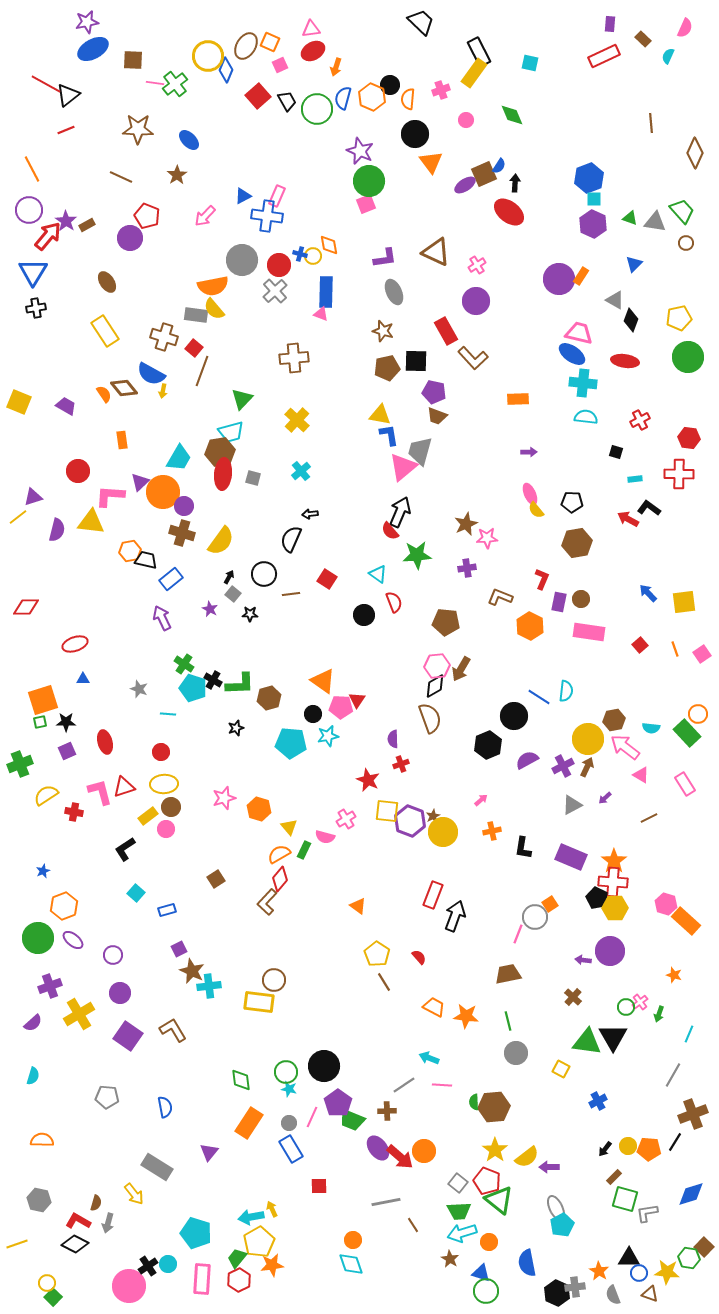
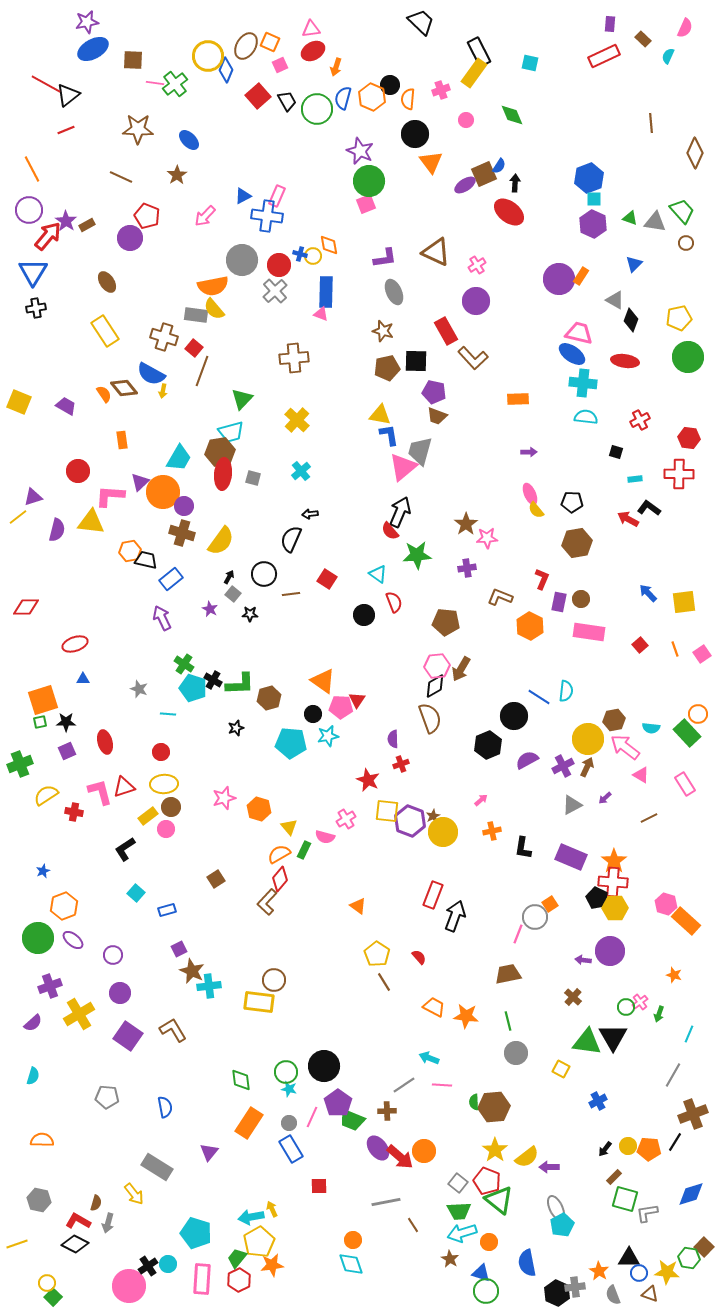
brown star at (466, 524): rotated 10 degrees counterclockwise
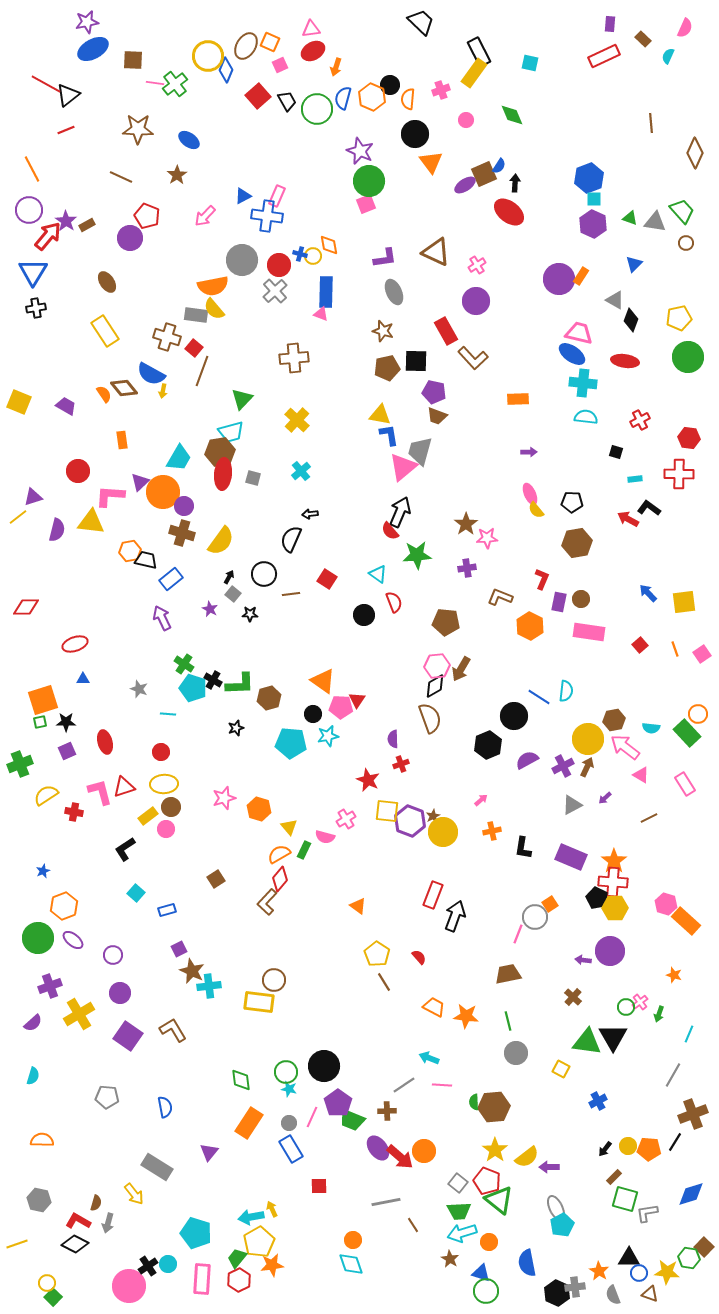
blue ellipse at (189, 140): rotated 10 degrees counterclockwise
brown cross at (164, 337): moved 3 px right
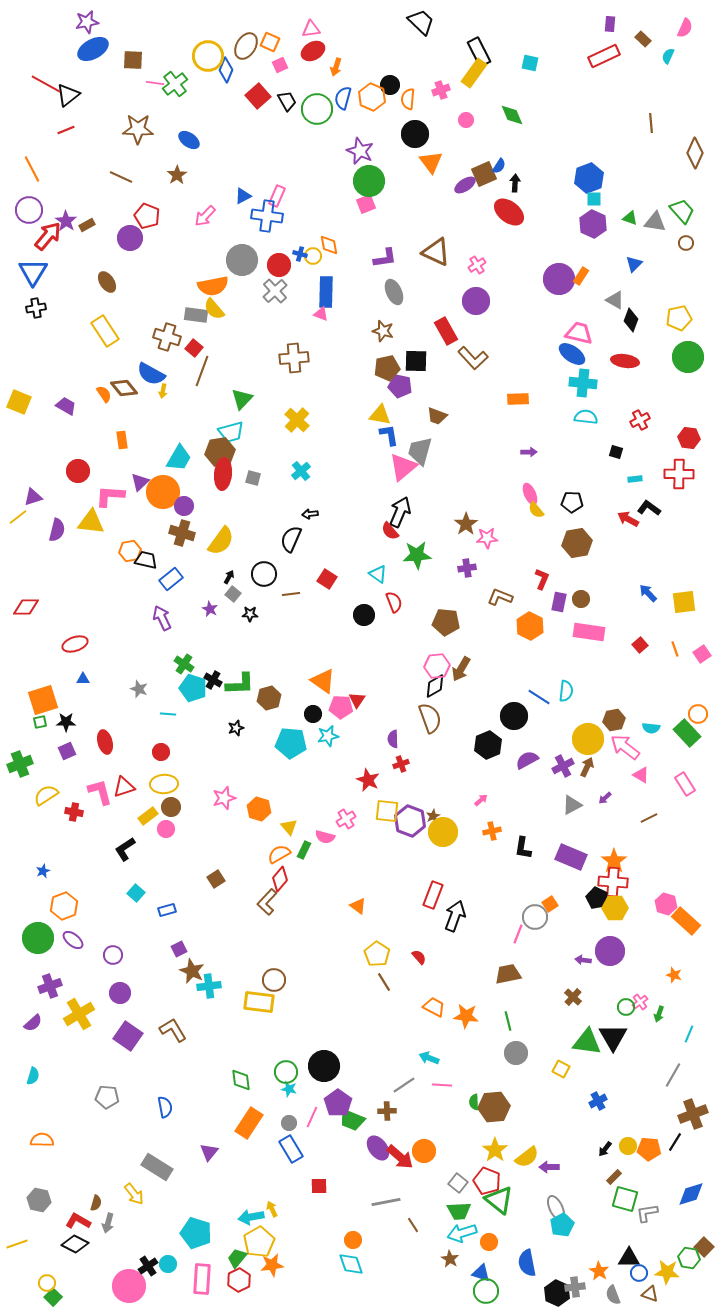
purple pentagon at (434, 392): moved 34 px left, 6 px up
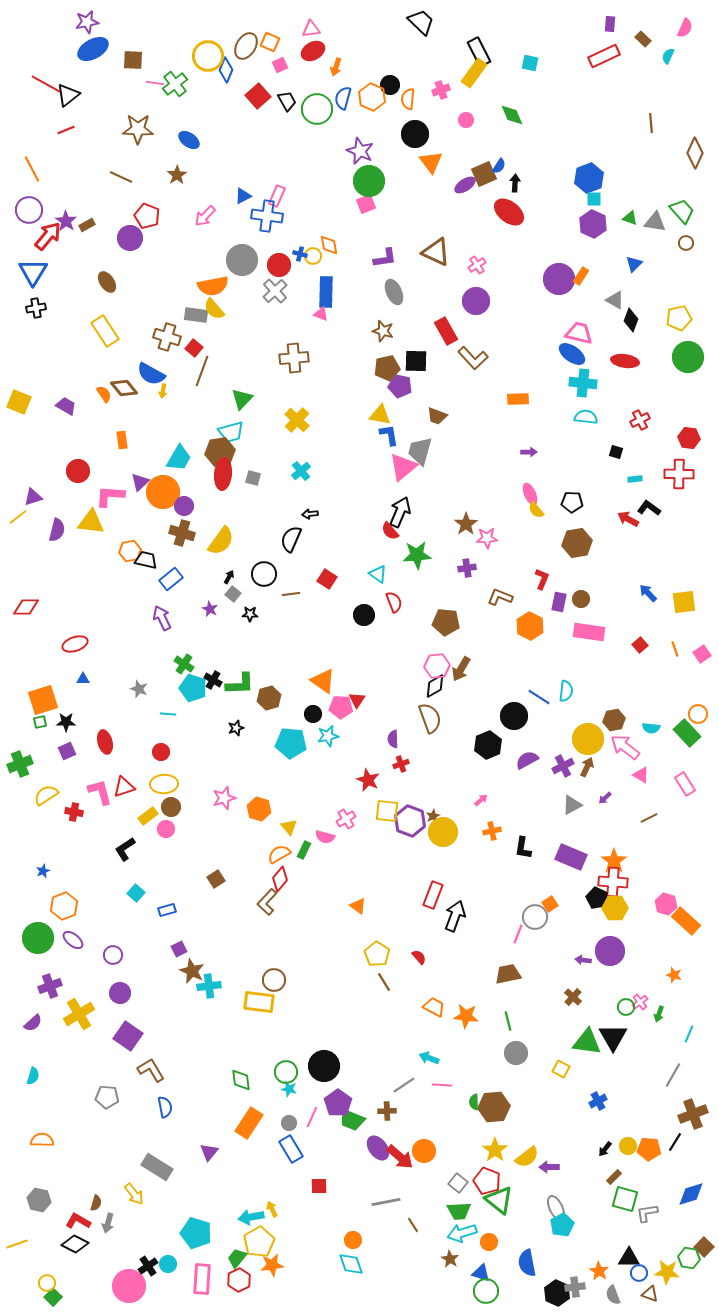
brown L-shape at (173, 1030): moved 22 px left, 40 px down
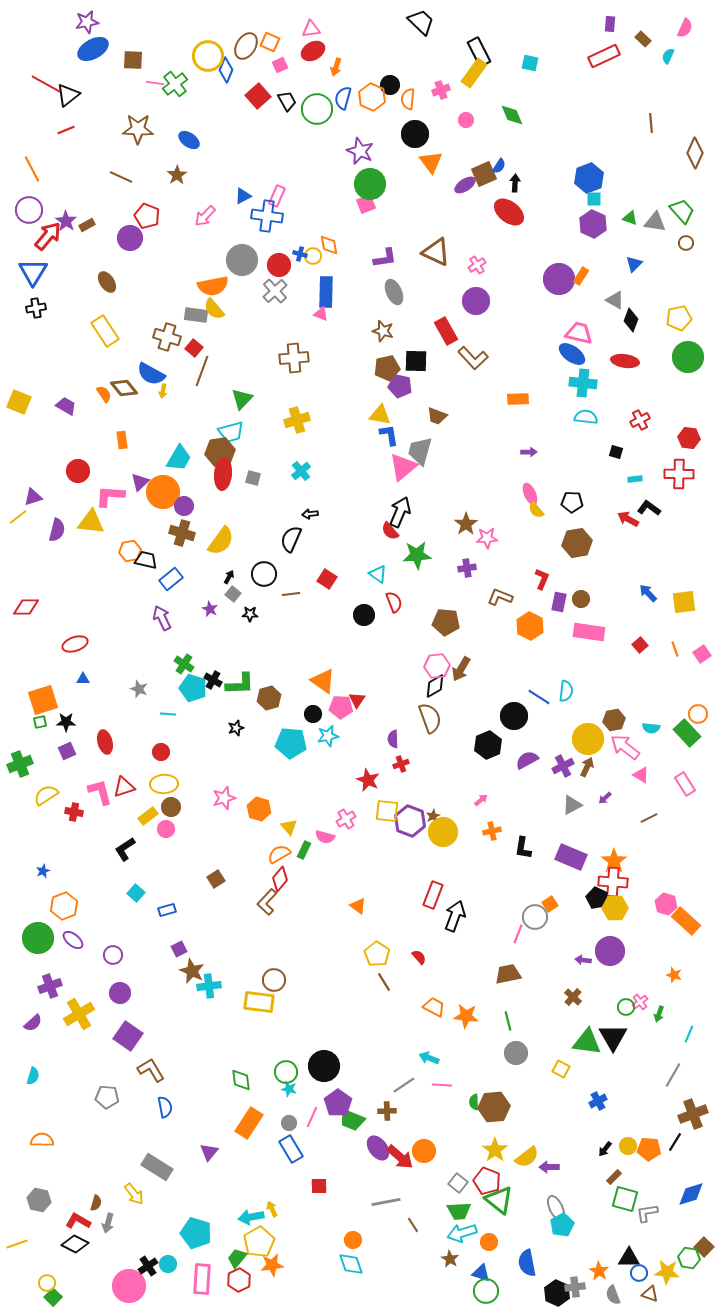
green circle at (369, 181): moved 1 px right, 3 px down
yellow cross at (297, 420): rotated 30 degrees clockwise
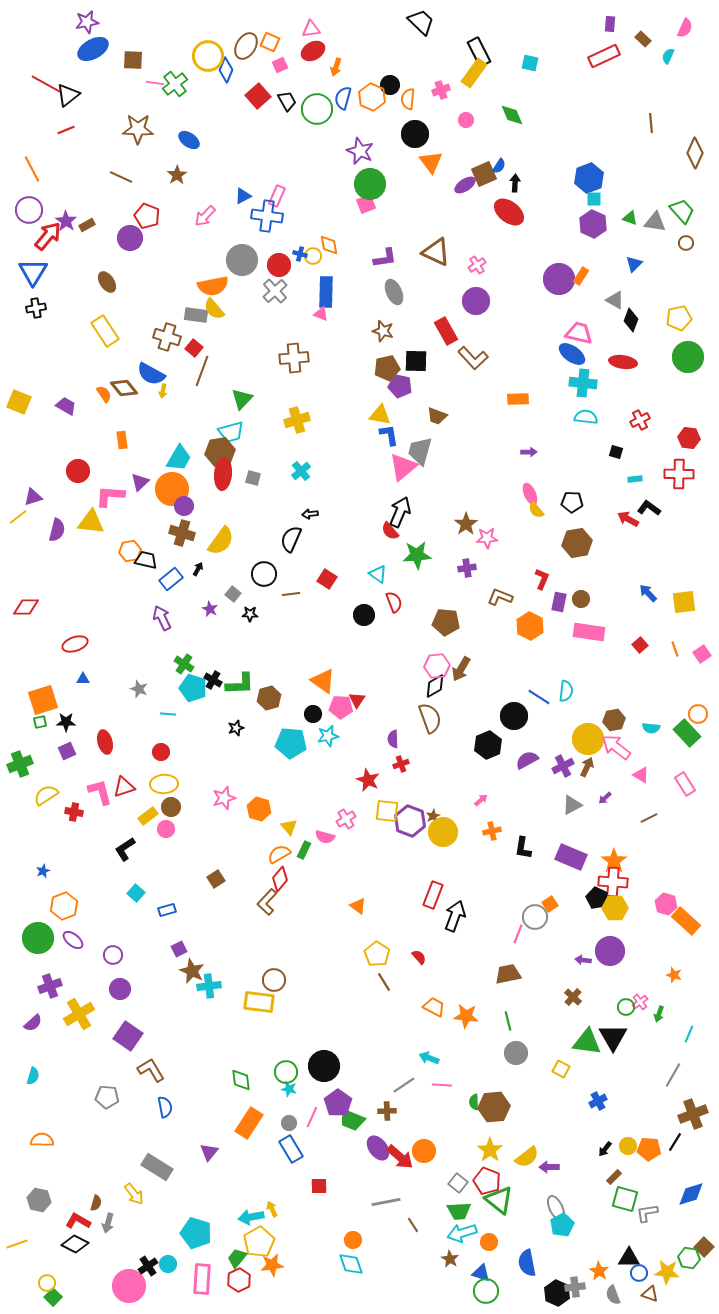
red ellipse at (625, 361): moved 2 px left, 1 px down
orange circle at (163, 492): moved 9 px right, 3 px up
black arrow at (229, 577): moved 31 px left, 8 px up
pink arrow at (625, 747): moved 9 px left
purple circle at (120, 993): moved 4 px up
yellow star at (495, 1150): moved 5 px left
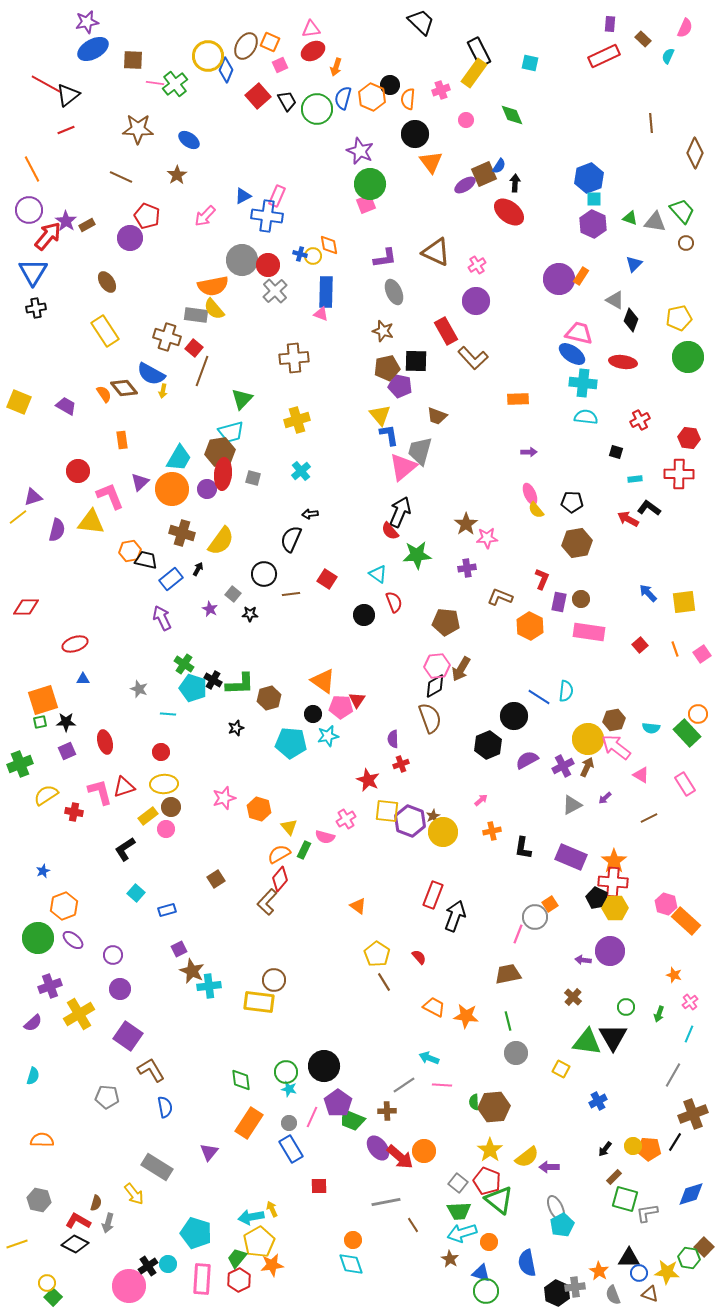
red circle at (279, 265): moved 11 px left
yellow triangle at (380, 415): rotated 40 degrees clockwise
pink L-shape at (110, 496): rotated 64 degrees clockwise
purple circle at (184, 506): moved 23 px right, 17 px up
pink cross at (640, 1002): moved 50 px right
yellow circle at (628, 1146): moved 5 px right
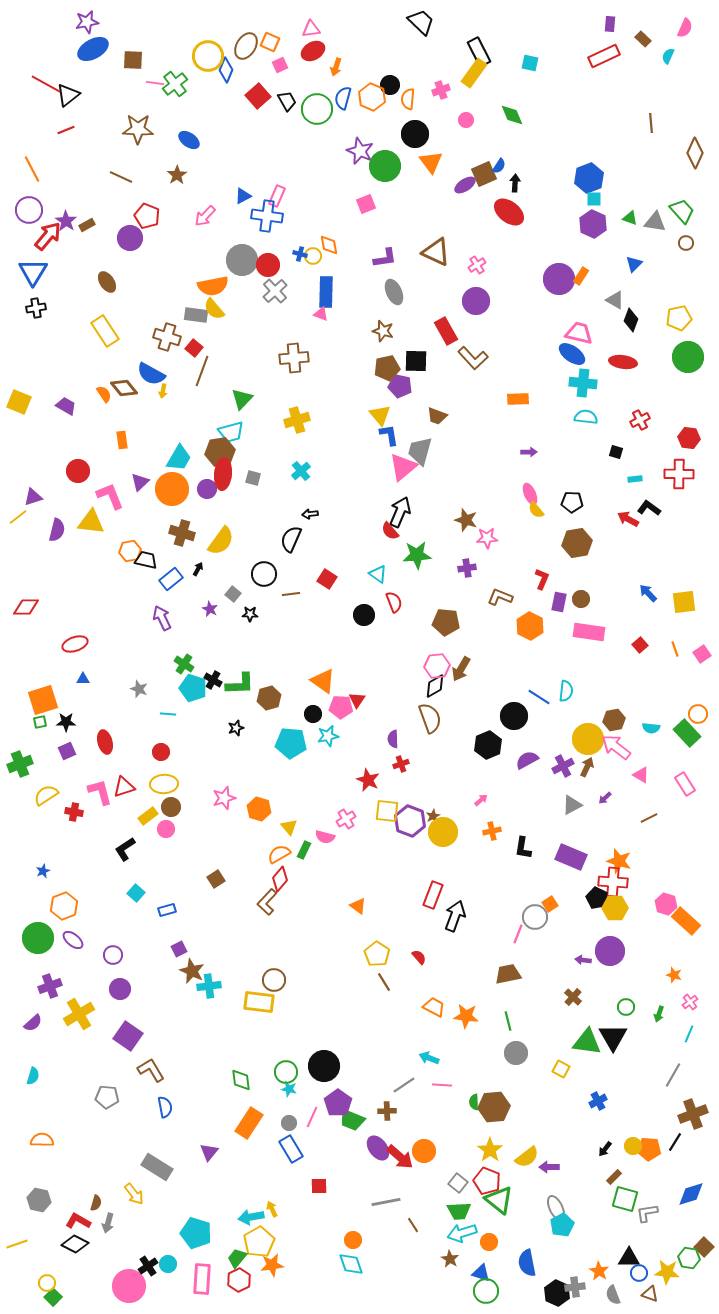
green circle at (370, 184): moved 15 px right, 18 px up
brown star at (466, 524): moved 4 px up; rotated 20 degrees counterclockwise
orange star at (614, 861): moved 5 px right; rotated 20 degrees counterclockwise
